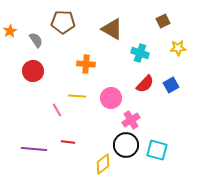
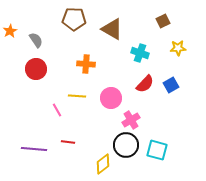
brown pentagon: moved 11 px right, 3 px up
red circle: moved 3 px right, 2 px up
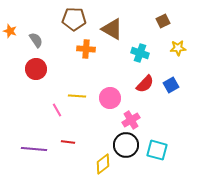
orange star: rotated 24 degrees counterclockwise
orange cross: moved 15 px up
pink circle: moved 1 px left
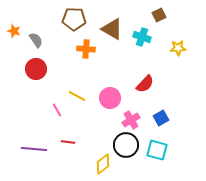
brown square: moved 4 px left, 6 px up
orange star: moved 4 px right
cyan cross: moved 2 px right, 16 px up
blue square: moved 10 px left, 33 px down
yellow line: rotated 24 degrees clockwise
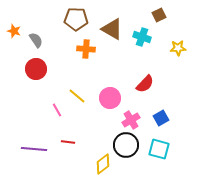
brown pentagon: moved 2 px right
yellow line: rotated 12 degrees clockwise
cyan square: moved 2 px right, 1 px up
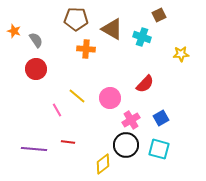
yellow star: moved 3 px right, 6 px down
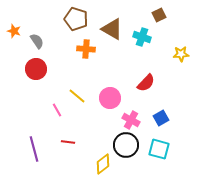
brown pentagon: rotated 15 degrees clockwise
gray semicircle: moved 1 px right, 1 px down
red semicircle: moved 1 px right, 1 px up
pink cross: rotated 30 degrees counterclockwise
purple line: rotated 70 degrees clockwise
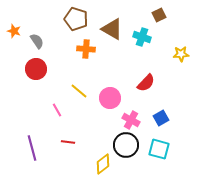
yellow line: moved 2 px right, 5 px up
purple line: moved 2 px left, 1 px up
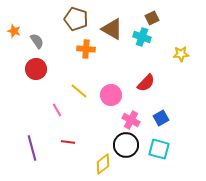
brown square: moved 7 px left, 3 px down
pink circle: moved 1 px right, 3 px up
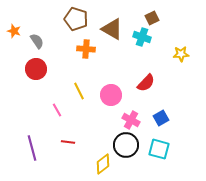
yellow line: rotated 24 degrees clockwise
